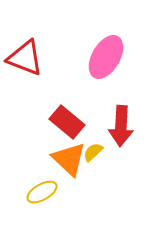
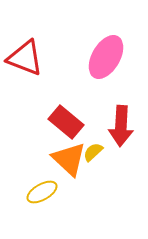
red rectangle: moved 1 px left
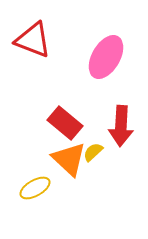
red triangle: moved 8 px right, 18 px up
red rectangle: moved 1 px left, 1 px down
yellow ellipse: moved 7 px left, 4 px up
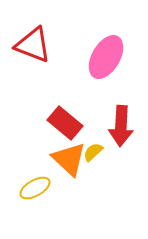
red triangle: moved 5 px down
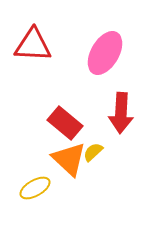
red triangle: rotated 18 degrees counterclockwise
pink ellipse: moved 1 px left, 4 px up
red arrow: moved 13 px up
